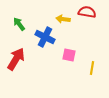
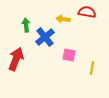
green arrow: moved 7 px right, 1 px down; rotated 32 degrees clockwise
blue cross: rotated 24 degrees clockwise
red arrow: rotated 10 degrees counterclockwise
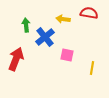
red semicircle: moved 2 px right, 1 px down
pink square: moved 2 px left
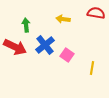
red semicircle: moved 7 px right
blue cross: moved 8 px down
pink square: rotated 24 degrees clockwise
red arrow: moved 1 px left, 12 px up; rotated 95 degrees clockwise
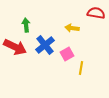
yellow arrow: moved 9 px right, 9 px down
pink square: moved 1 px up; rotated 24 degrees clockwise
yellow line: moved 11 px left
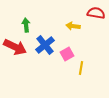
yellow arrow: moved 1 px right, 2 px up
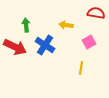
yellow arrow: moved 7 px left, 1 px up
blue cross: rotated 18 degrees counterclockwise
pink square: moved 22 px right, 12 px up
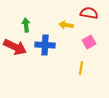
red semicircle: moved 7 px left
blue cross: rotated 30 degrees counterclockwise
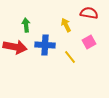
yellow arrow: rotated 56 degrees clockwise
red arrow: rotated 15 degrees counterclockwise
yellow line: moved 11 px left, 11 px up; rotated 48 degrees counterclockwise
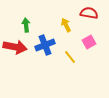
blue cross: rotated 24 degrees counterclockwise
